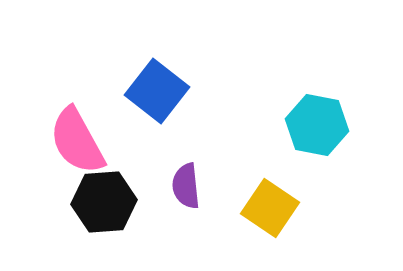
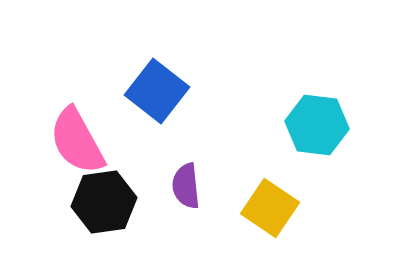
cyan hexagon: rotated 4 degrees counterclockwise
black hexagon: rotated 4 degrees counterclockwise
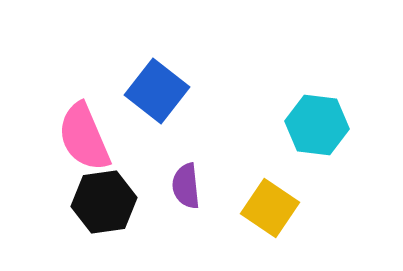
pink semicircle: moved 7 px right, 4 px up; rotated 6 degrees clockwise
